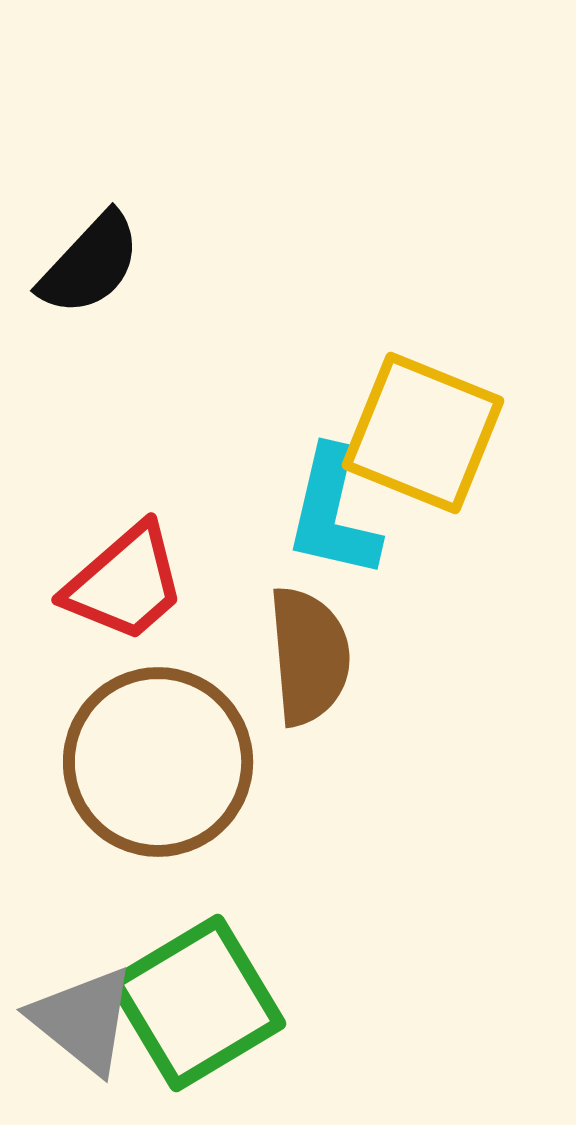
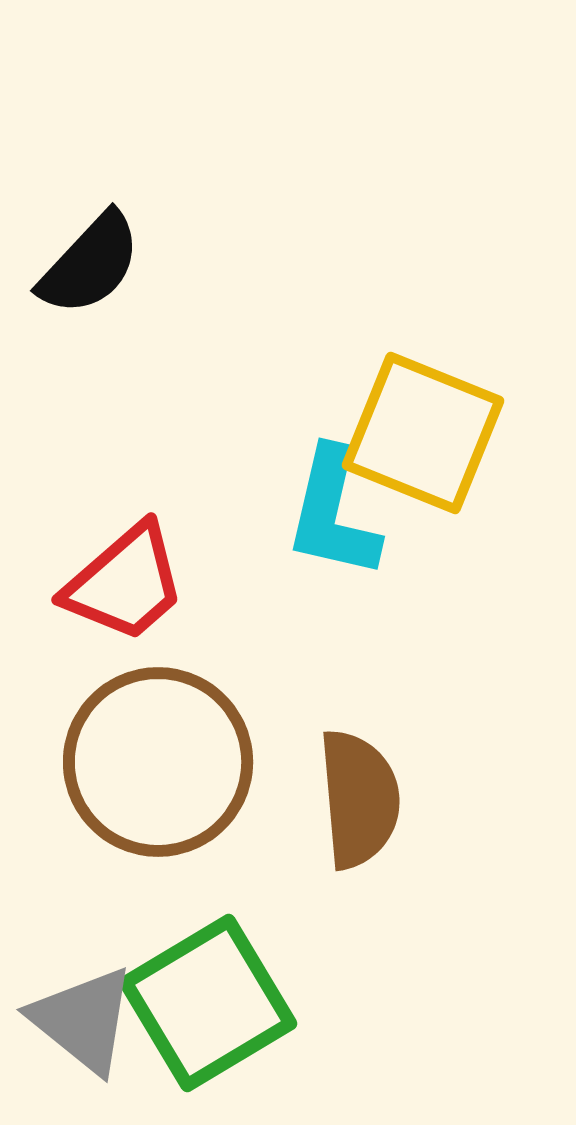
brown semicircle: moved 50 px right, 143 px down
green square: moved 11 px right
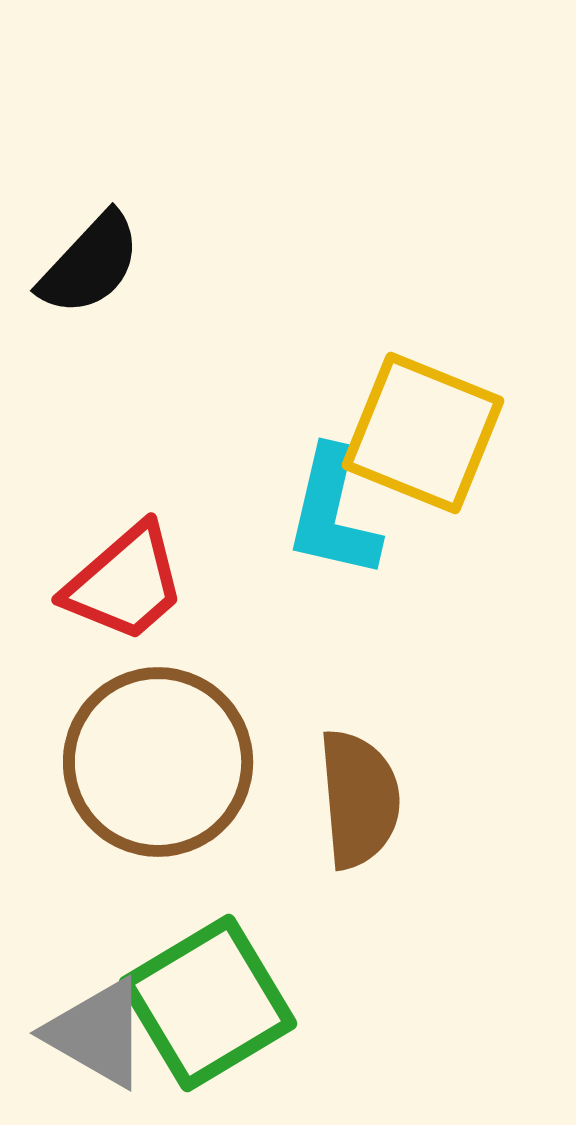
gray triangle: moved 14 px right, 13 px down; rotated 9 degrees counterclockwise
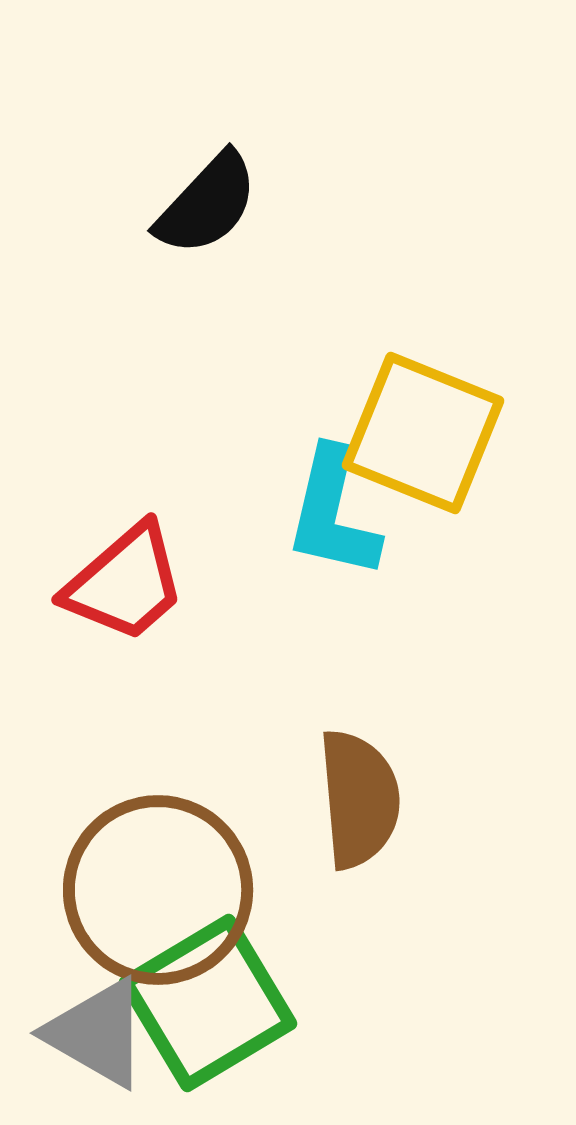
black semicircle: moved 117 px right, 60 px up
brown circle: moved 128 px down
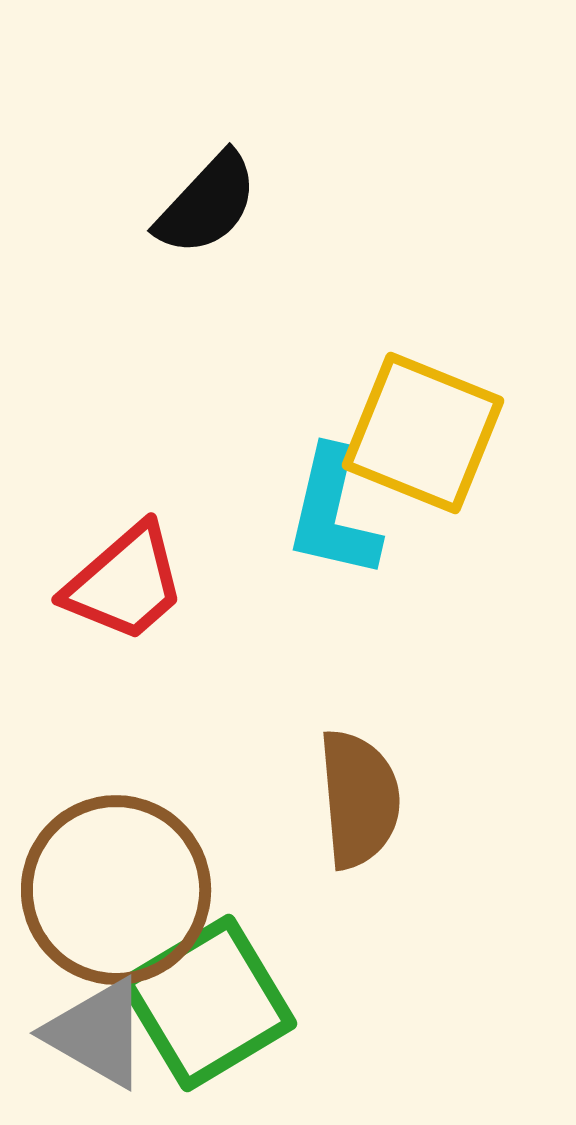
brown circle: moved 42 px left
